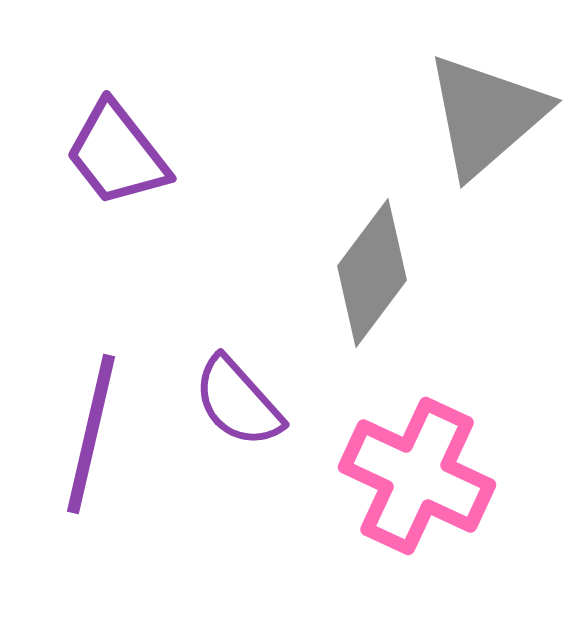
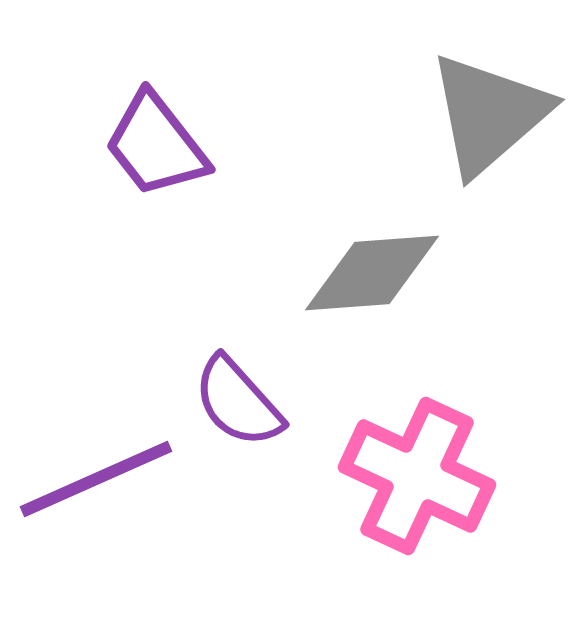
gray triangle: moved 3 px right, 1 px up
purple trapezoid: moved 39 px right, 9 px up
gray diamond: rotated 49 degrees clockwise
purple line: moved 5 px right, 45 px down; rotated 53 degrees clockwise
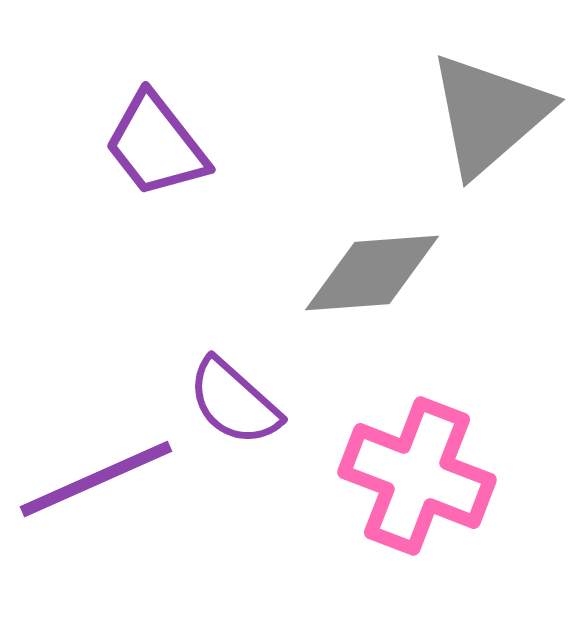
purple semicircle: moved 4 px left; rotated 6 degrees counterclockwise
pink cross: rotated 4 degrees counterclockwise
